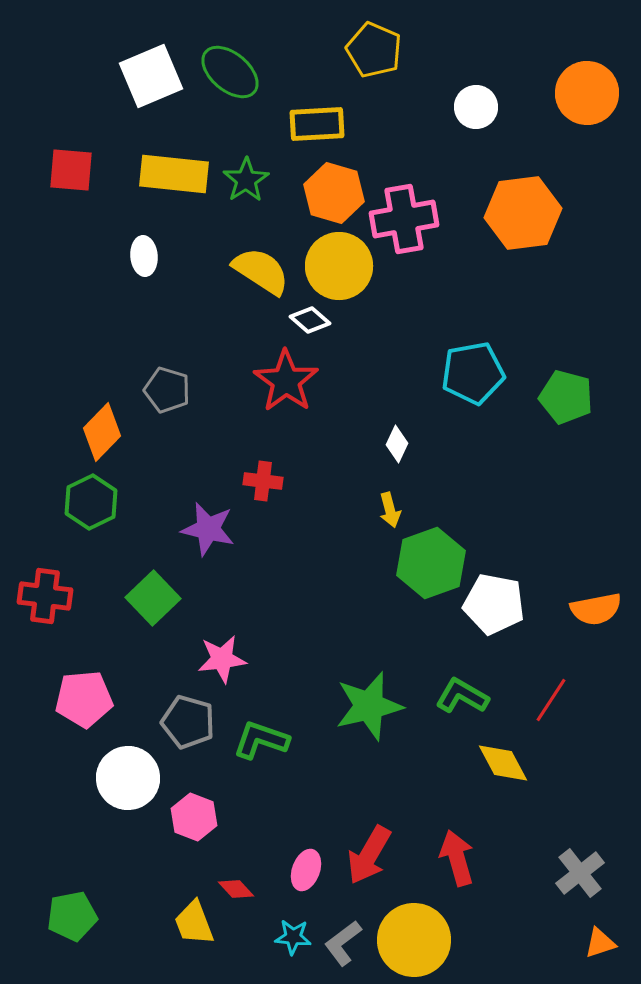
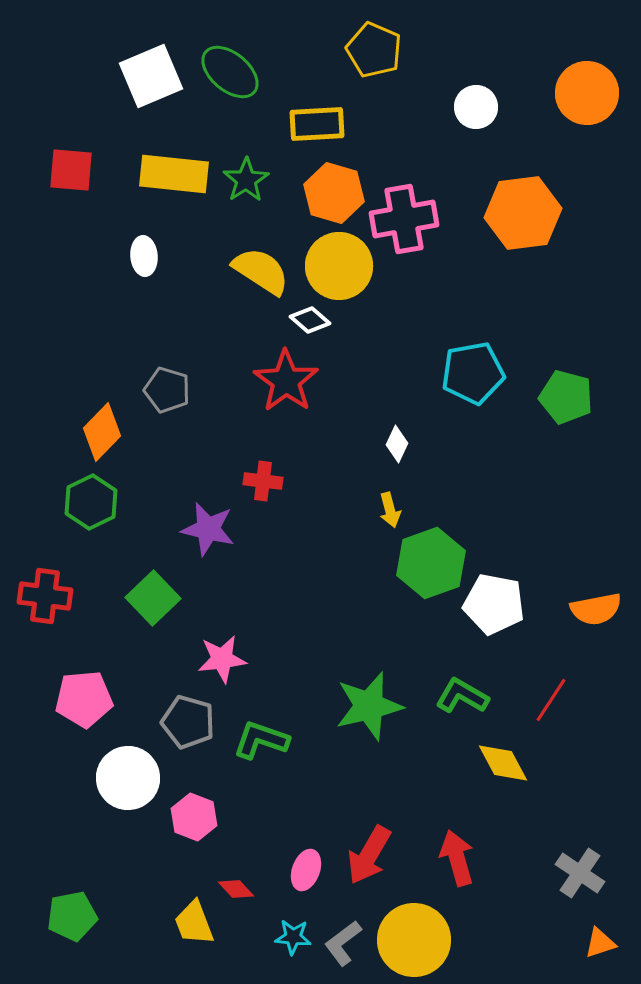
gray cross at (580, 873): rotated 18 degrees counterclockwise
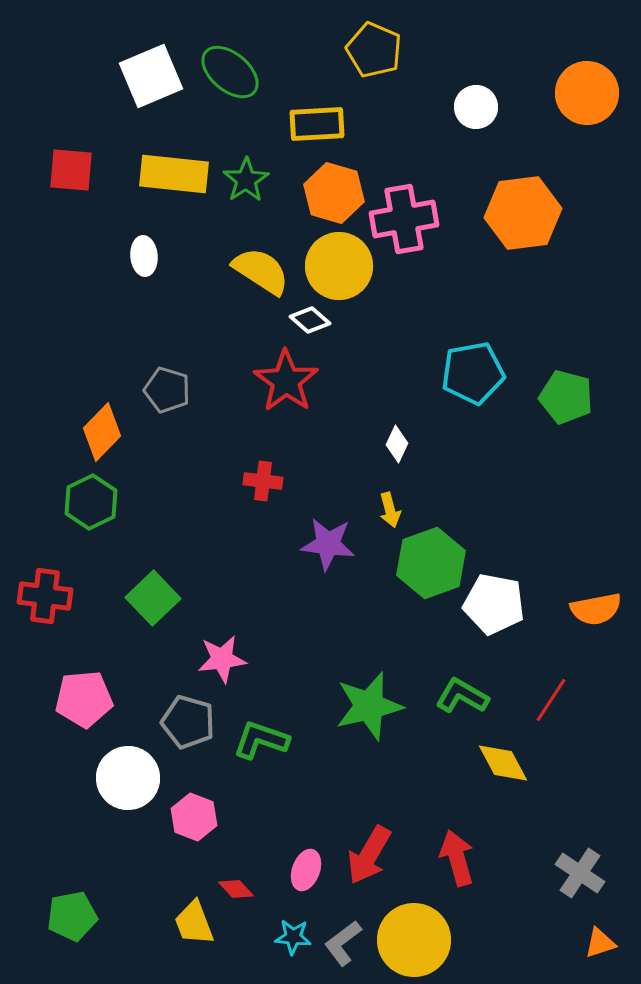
purple star at (208, 529): moved 120 px right, 15 px down; rotated 6 degrees counterclockwise
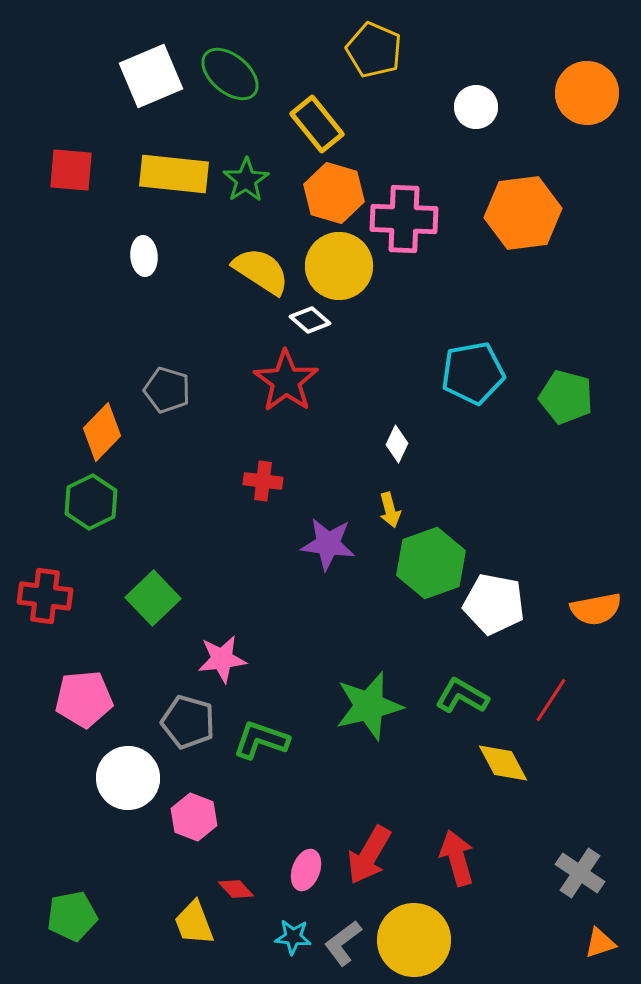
green ellipse at (230, 72): moved 2 px down
yellow rectangle at (317, 124): rotated 54 degrees clockwise
pink cross at (404, 219): rotated 12 degrees clockwise
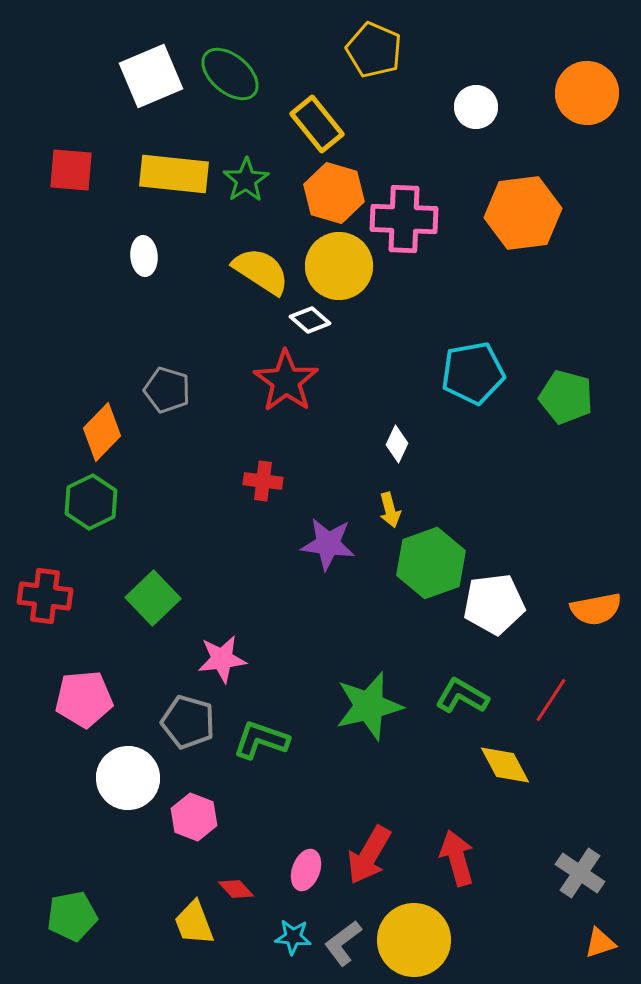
white pentagon at (494, 604): rotated 18 degrees counterclockwise
yellow diamond at (503, 763): moved 2 px right, 2 px down
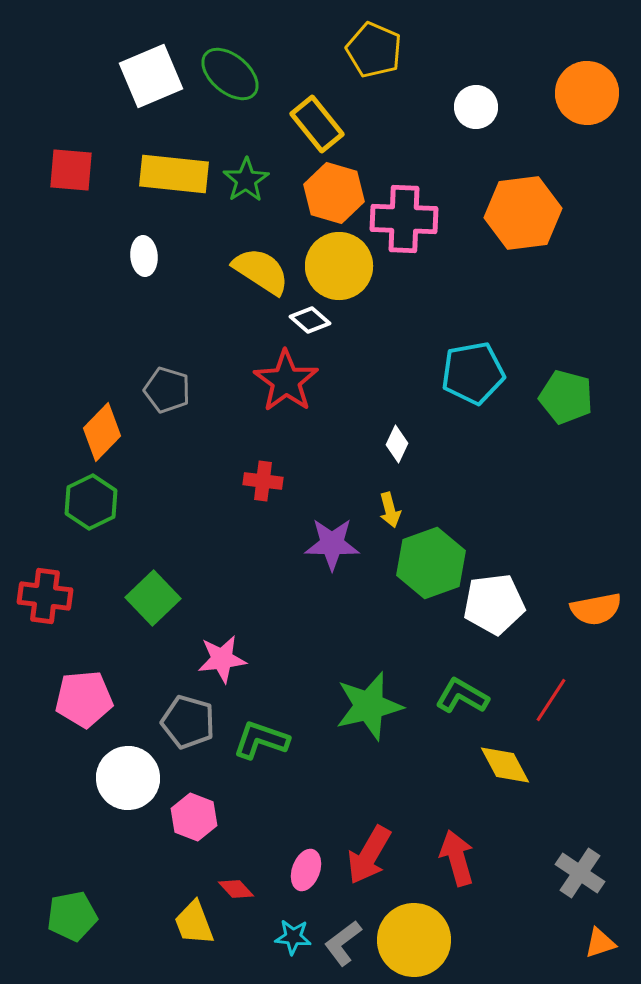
purple star at (328, 544): moved 4 px right; rotated 6 degrees counterclockwise
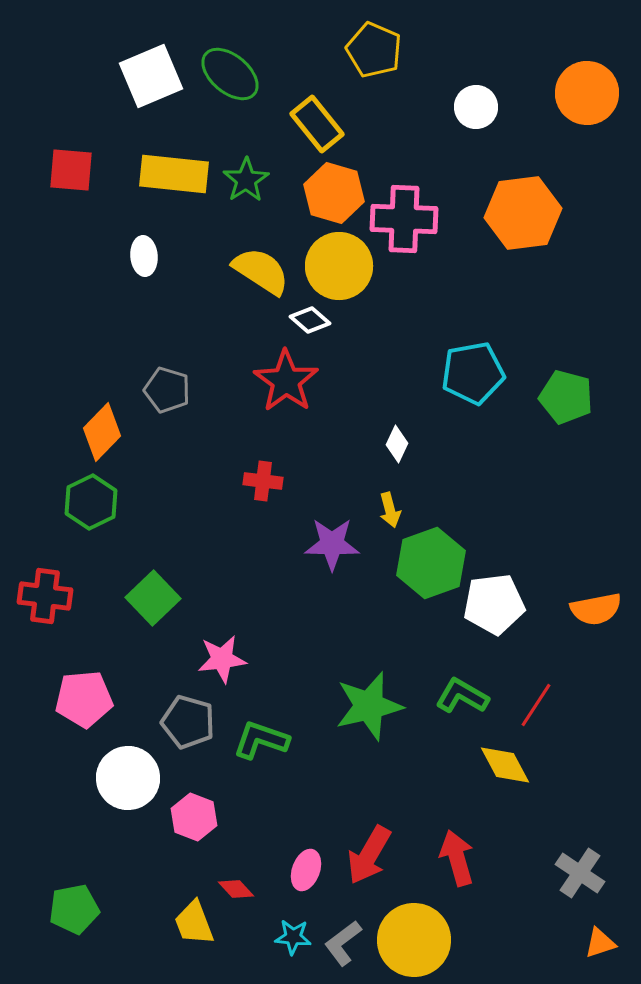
red line at (551, 700): moved 15 px left, 5 px down
green pentagon at (72, 916): moved 2 px right, 7 px up
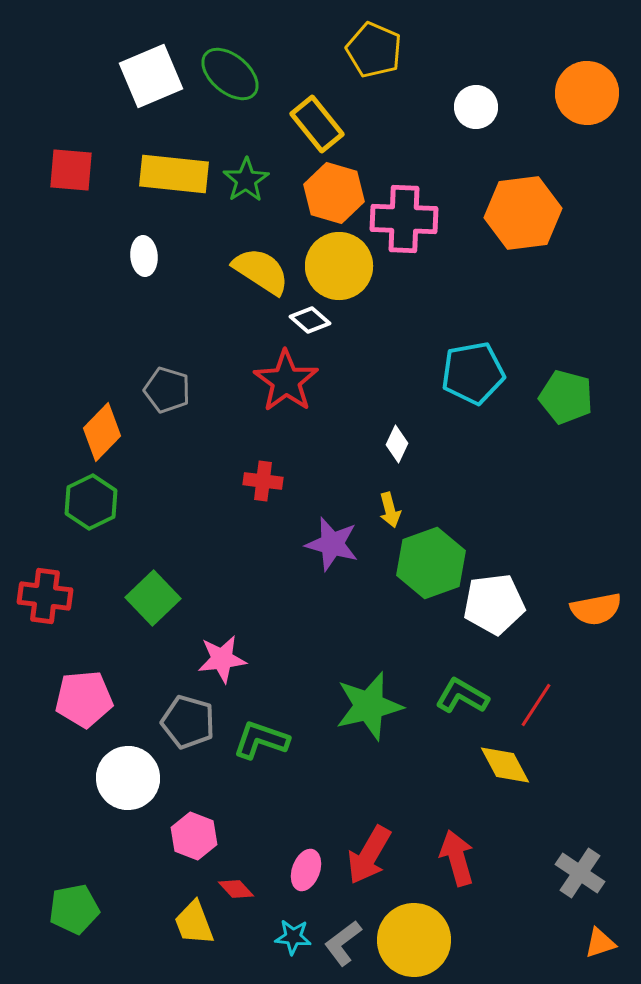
purple star at (332, 544): rotated 14 degrees clockwise
pink hexagon at (194, 817): moved 19 px down
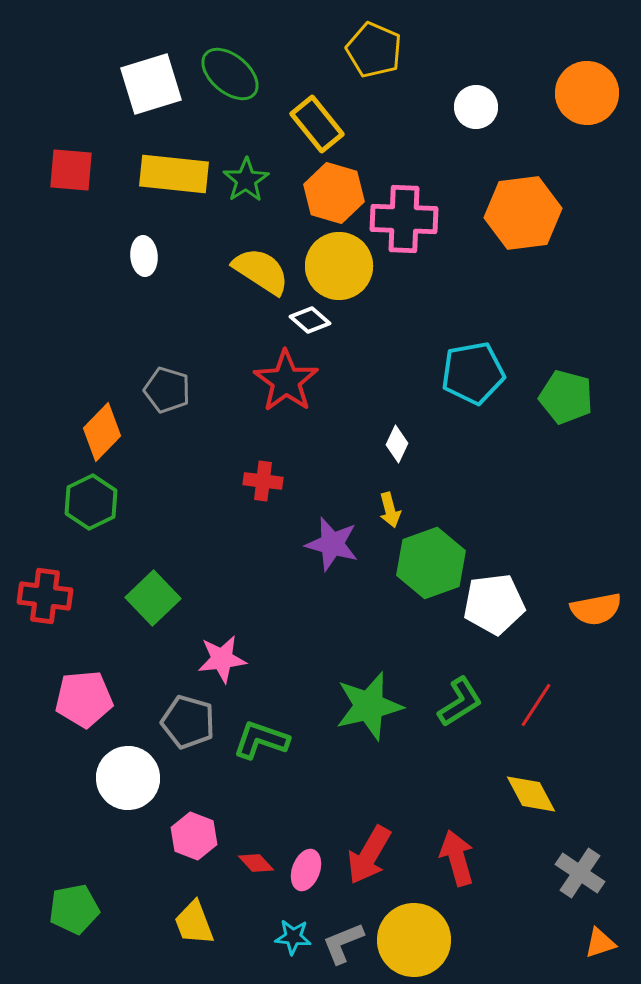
white square at (151, 76): moved 8 px down; rotated 6 degrees clockwise
green L-shape at (462, 696): moved 2 px left, 6 px down; rotated 118 degrees clockwise
yellow diamond at (505, 765): moved 26 px right, 29 px down
red diamond at (236, 889): moved 20 px right, 26 px up
gray L-shape at (343, 943): rotated 15 degrees clockwise
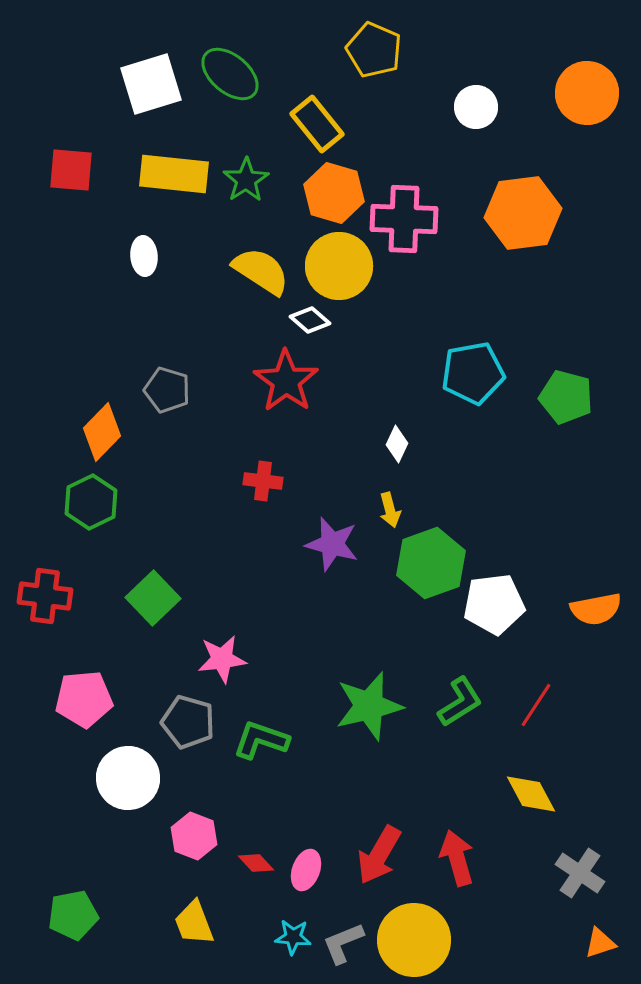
red arrow at (369, 855): moved 10 px right
green pentagon at (74, 909): moved 1 px left, 6 px down
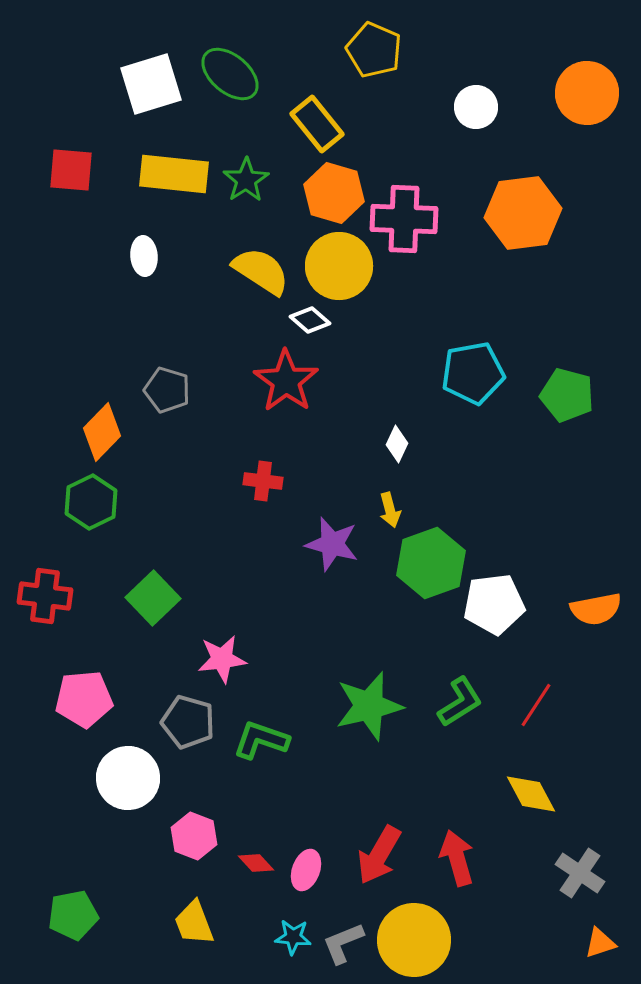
green pentagon at (566, 397): moved 1 px right, 2 px up
